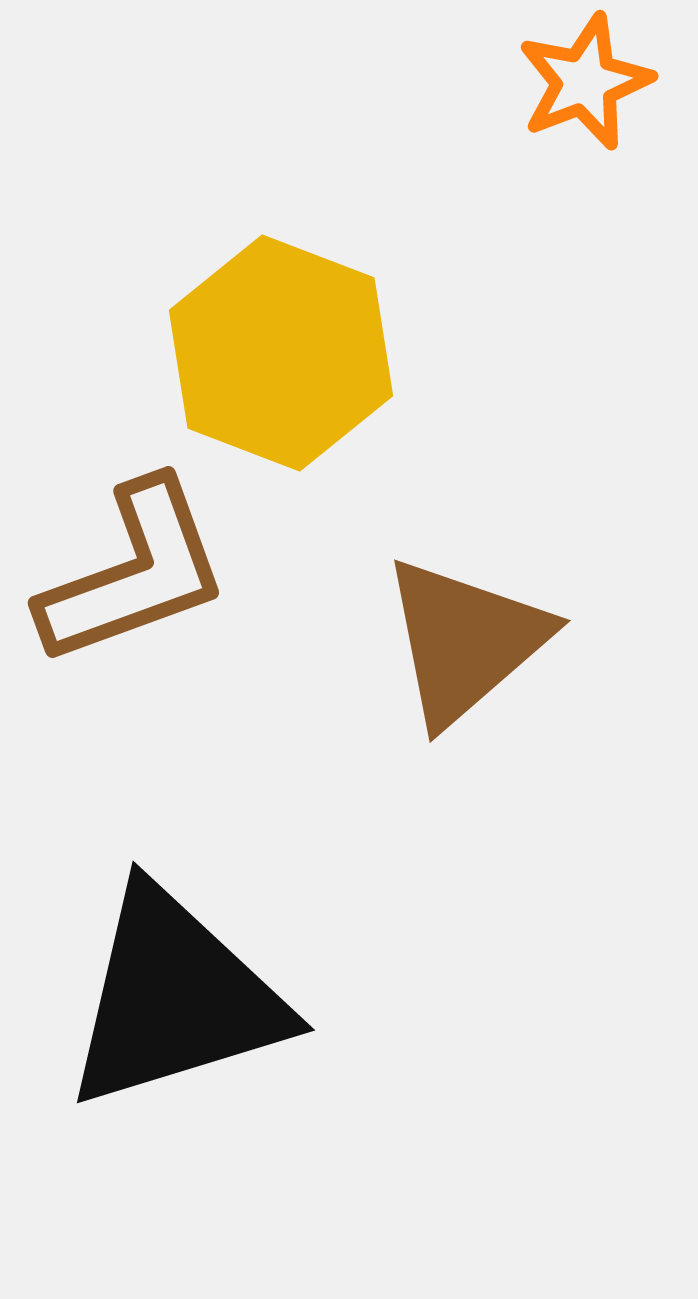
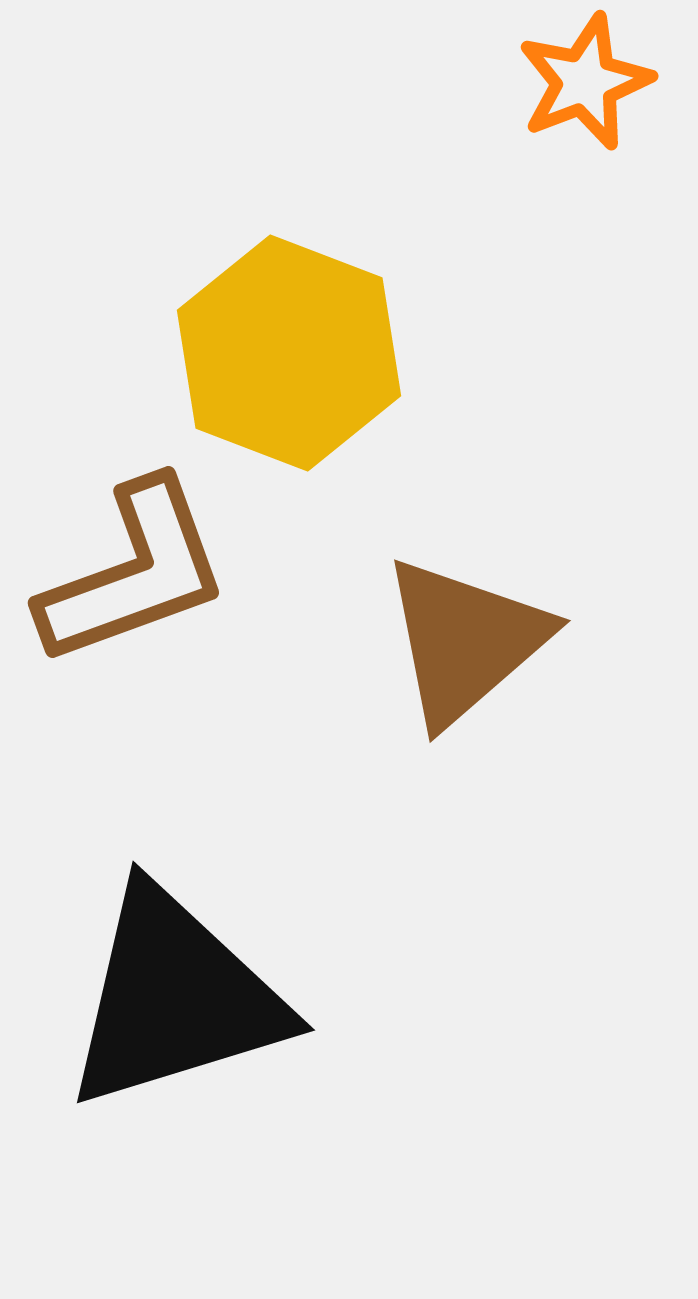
yellow hexagon: moved 8 px right
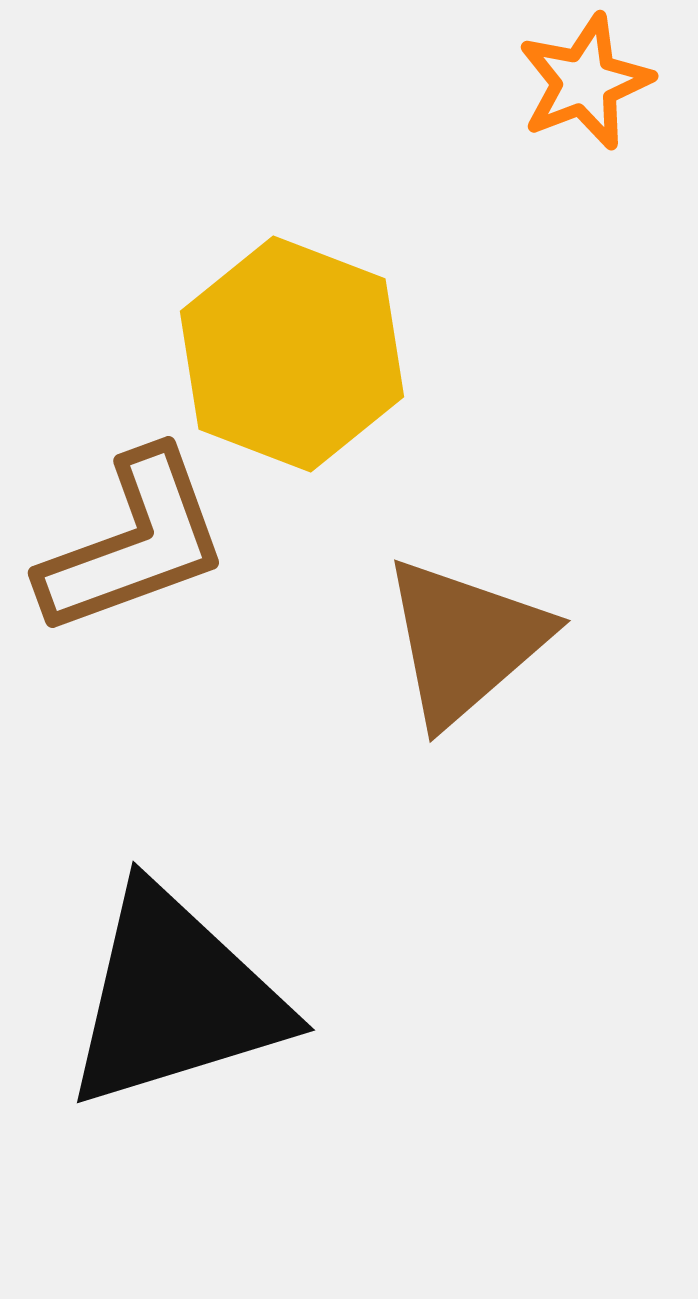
yellow hexagon: moved 3 px right, 1 px down
brown L-shape: moved 30 px up
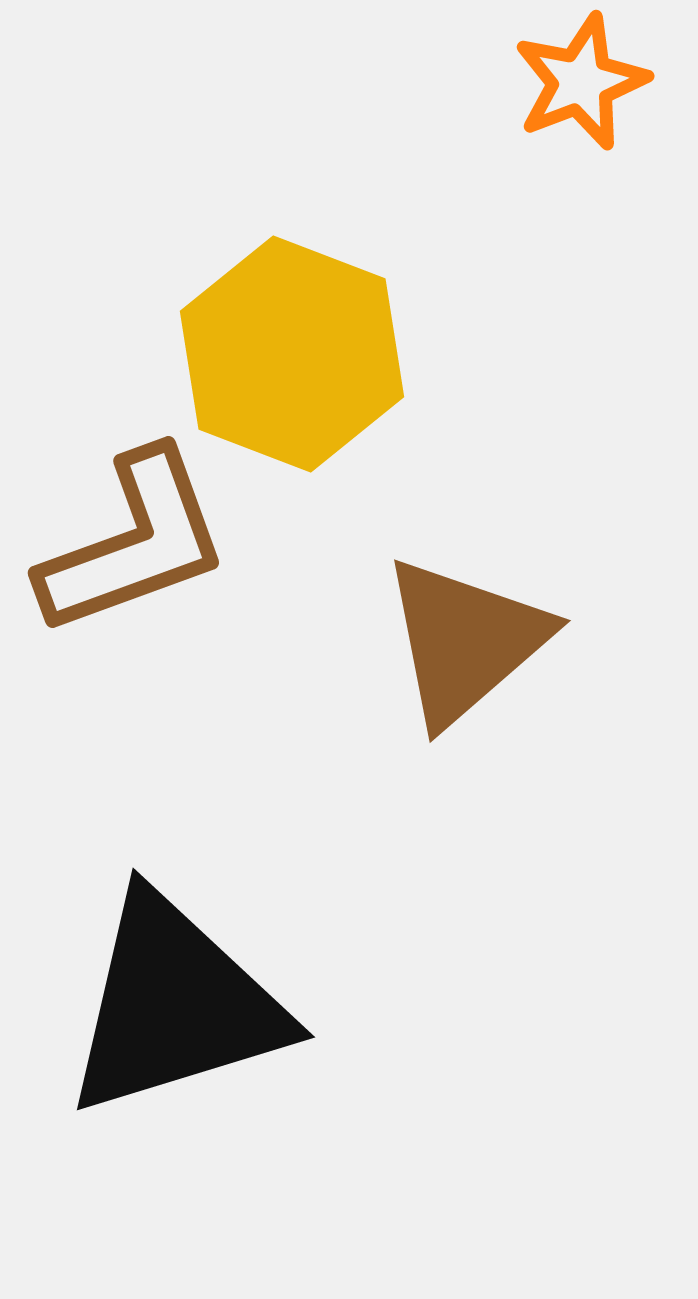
orange star: moved 4 px left
black triangle: moved 7 px down
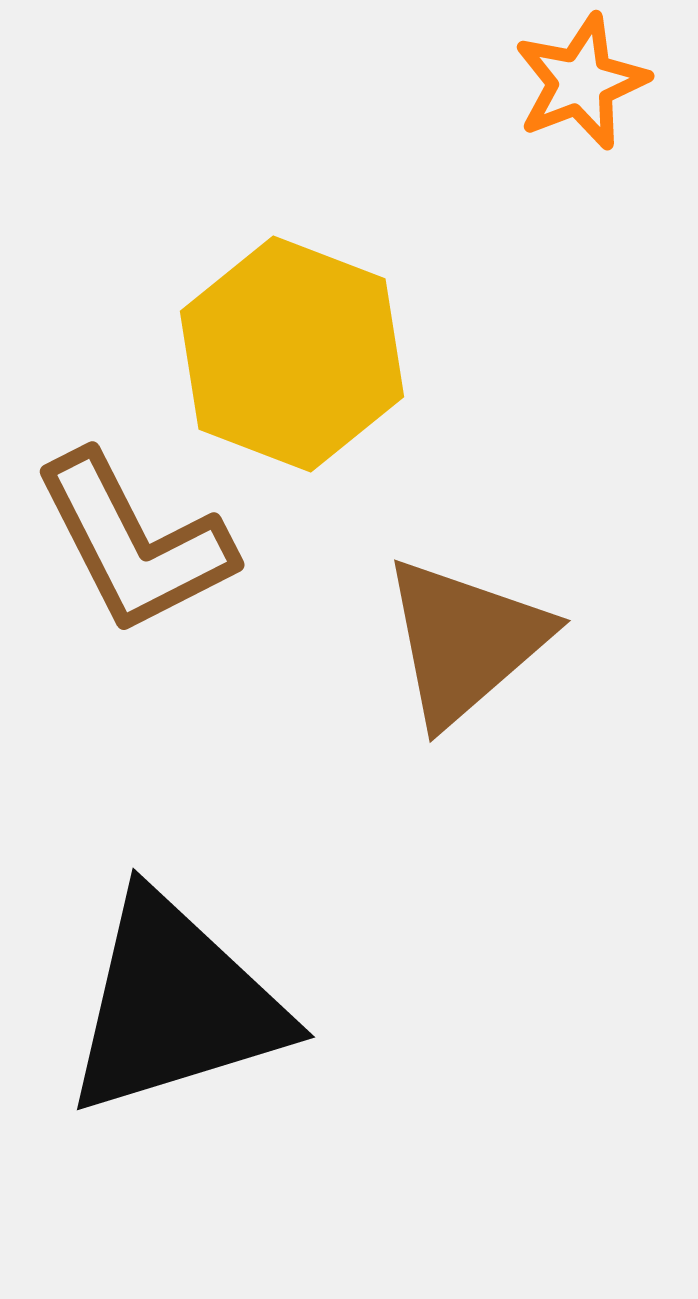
brown L-shape: rotated 83 degrees clockwise
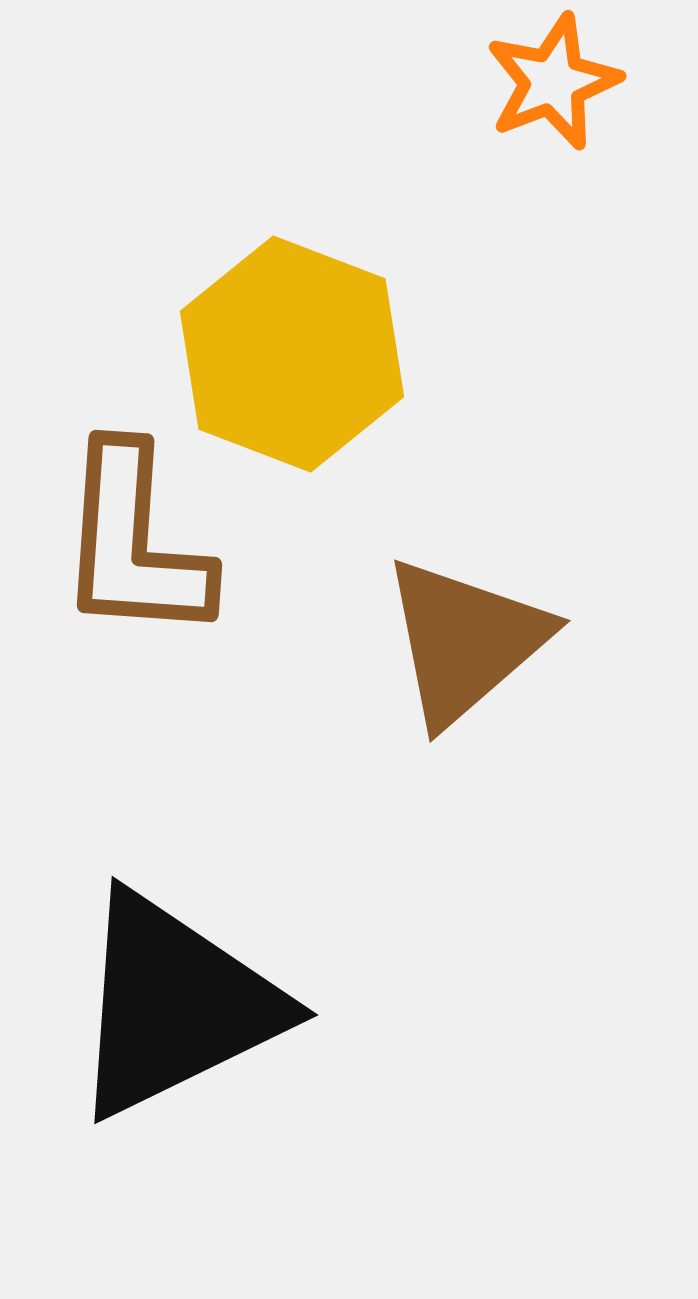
orange star: moved 28 px left
brown L-shape: rotated 31 degrees clockwise
black triangle: rotated 9 degrees counterclockwise
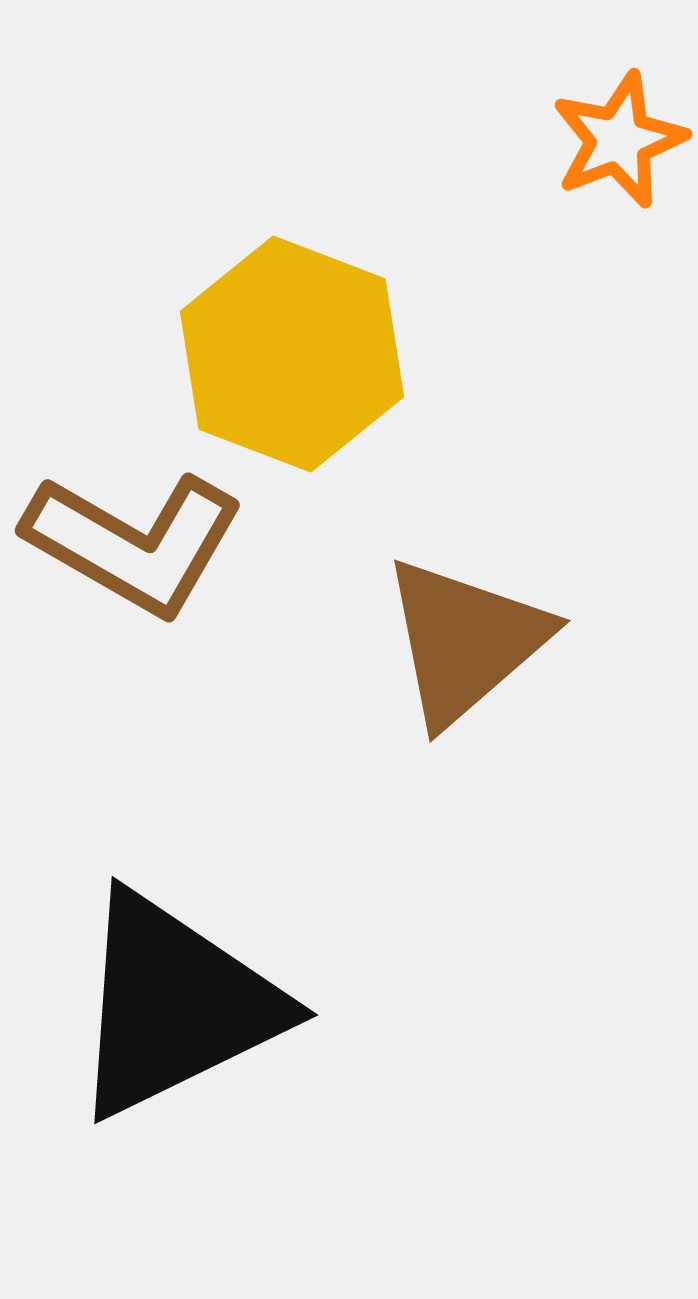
orange star: moved 66 px right, 58 px down
brown L-shape: rotated 64 degrees counterclockwise
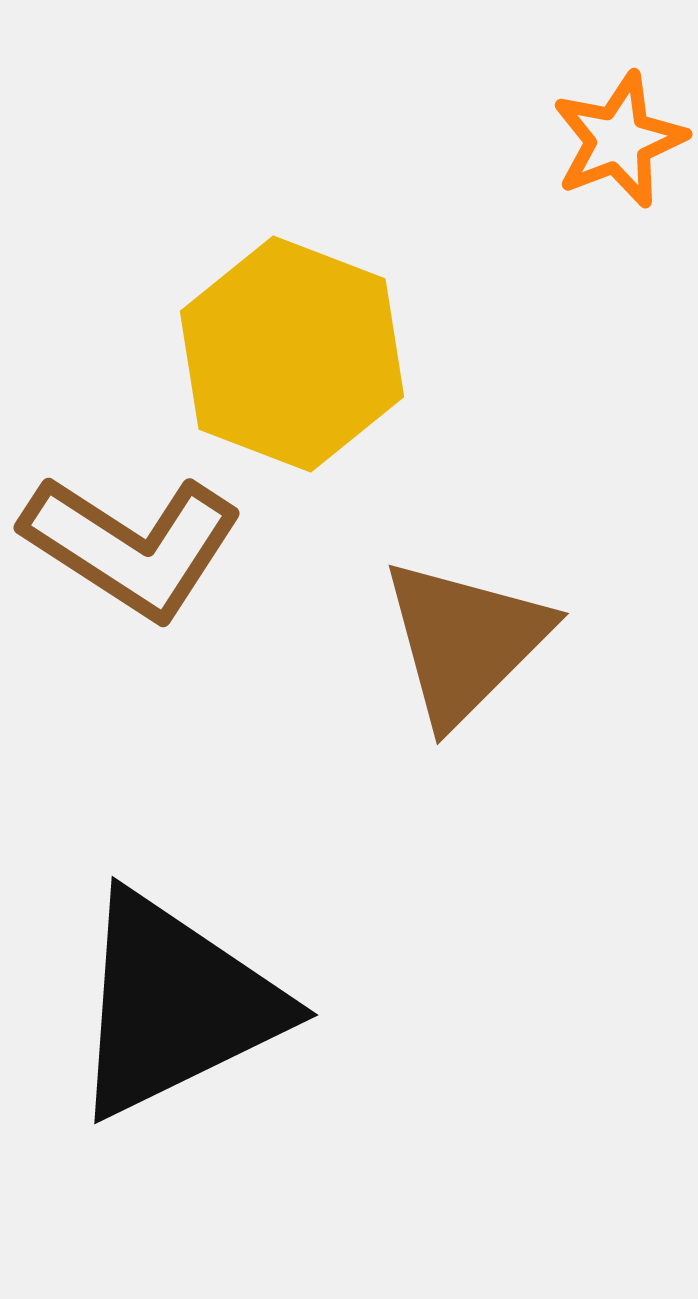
brown L-shape: moved 2 px left, 3 px down; rotated 3 degrees clockwise
brown triangle: rotated 4 degrees counterclockwise
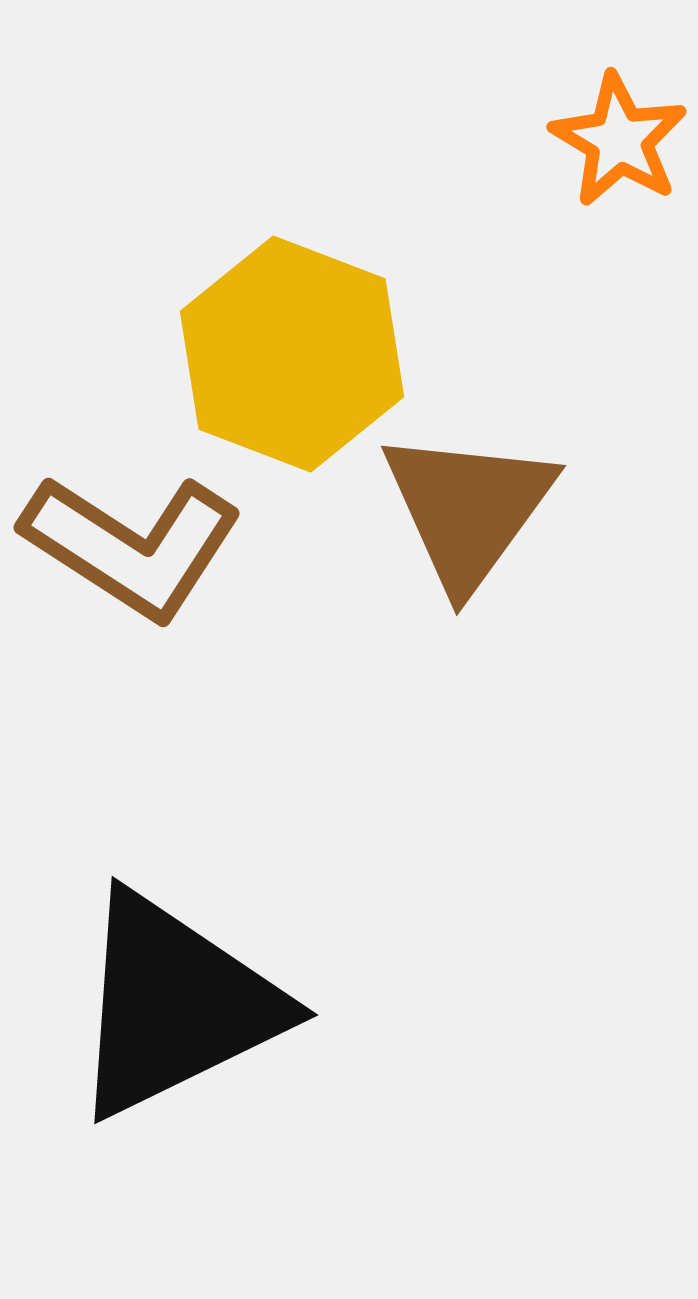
orange star: rotated 20 degrees counterclockwise
brown triangle: moved 3 px right, 132 px up; rotated 9 degrees counterclockwise
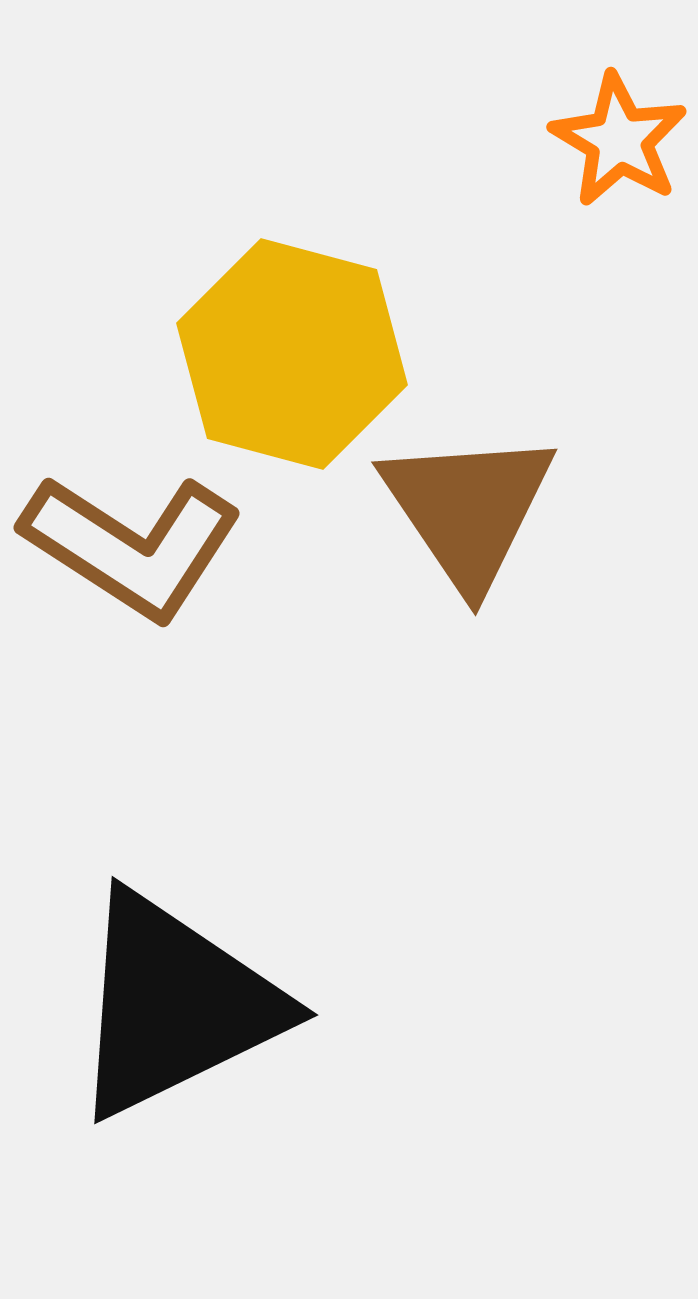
yellow hexagon: rotated 6 degrees counterclockwise
brown triangle: rotated 10 degrees counterclockwise
